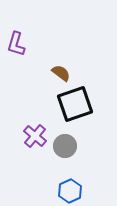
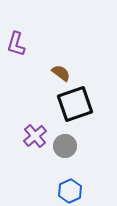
purple cross: rotated 10 degrees clockwise
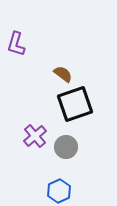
brown semicircle: moved 2 px right, 1 px down
gray circle: moved 1 px right, 1 px down
blue hexagon: moved 11 px left
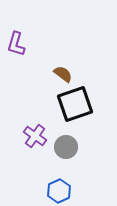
purple cross: rotated 15 degrees counterclockwise
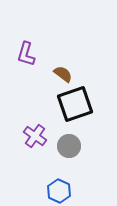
purple L-shape: moved 10 px right, 10 px down
gray circle: moved 3 px right, 1 px up
blue hexagon: rotated 10 degrees counterclockwise
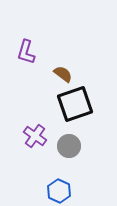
purple L-shape: moved 2 px up
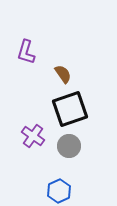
brown semicircle: rotated 18 degrees clockwise
black square: moved 5 px left, 5 px down
purple cross: moved 2 px left
blue hexagon: rotated 10 degrees clockwise
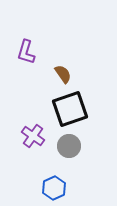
blue hexagon: moved 5 px left, 3 px up
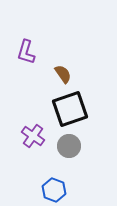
blue hexagon: moved 2 px down; rotated 15 degrees counterclockwise
